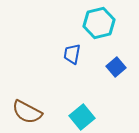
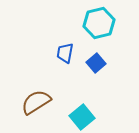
blue trapezoid: moved 7 px left, 1 px up
blue square: moved 20 px left, 4 px up
brown semicircle: moved 9 px right, 10 px up; rotated 120 degrees clockwise
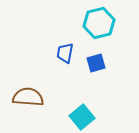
blue square: rotated 24 degrees clockwise
brown semicircle: moved 8 px left, 5 px up; rotated 36 degrees clockwise
